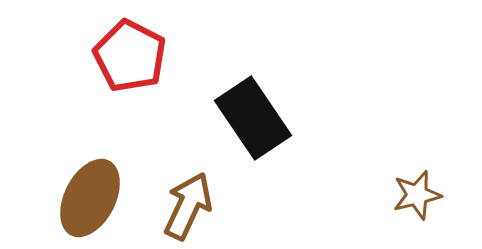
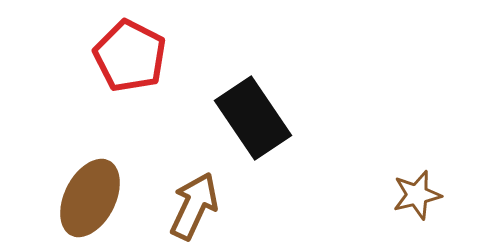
brown arrow: moved 6 px right
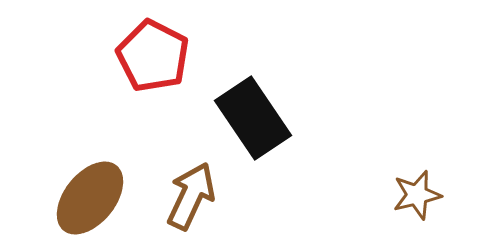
red pentagon: moved 23 px right
brown ellipse: rotated 12 degrees clockwise
brown arrow: moved 3 px left, 10 px up
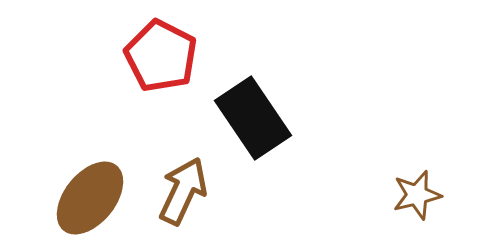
red pentagon: moved 8 px right
brown arrow: moved 8 px left, 5 px up
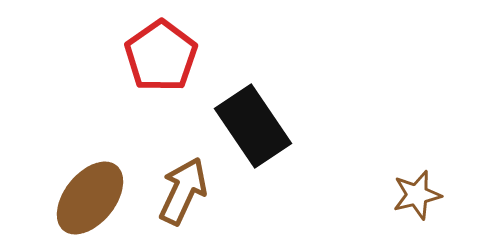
red pentagon: rotated 10 degrees clockwise
black rectangle: moved 8 px down
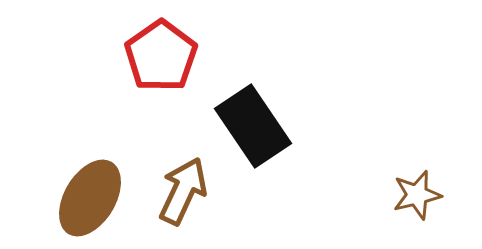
brown ellipse: rotated 8 degrees counterclockwise
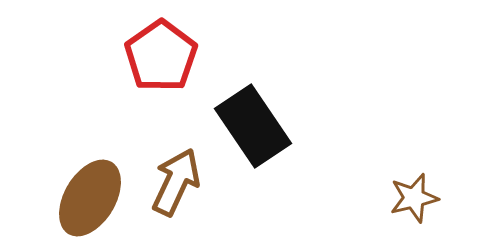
brown arrow: moved 7 px left, 9 px up
brown star: moved 3 px left, 3 px down
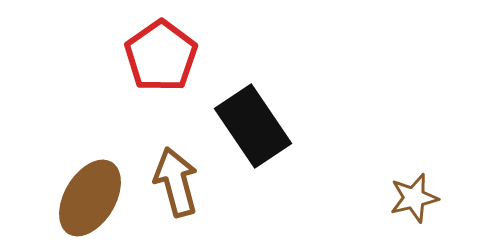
brown arrow: rotated 40 degrees counterclockwise
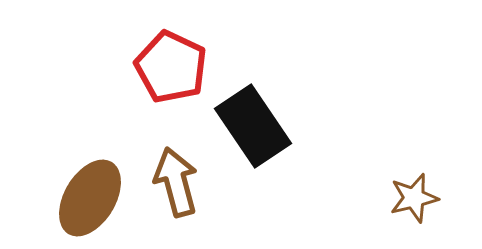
red pentagon: moved 10 px right, 11 px down; rotated 12 degrees counterclockwise
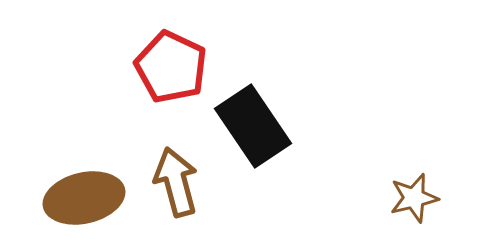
brown ellipse: moved 6 px left; rotated 46 degrees clockwise
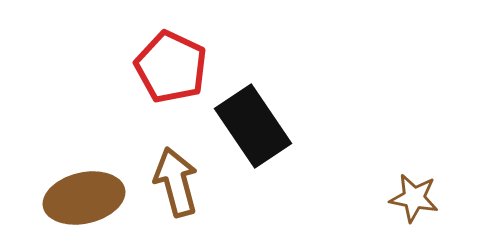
brown star: rotated 24 degrees clockwise
